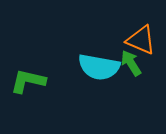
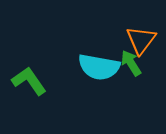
orange triangle: rotated 44 degrees clockwise
green L-shape: moved 1 px right; rotated 42 degrees clockwise
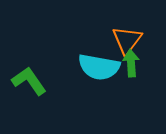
orange triangle: moved 14 px left
green arrow: rotated 28 degrees clockwise
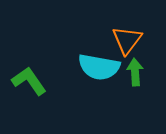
green arrow: moved 4 px right, 9 px down
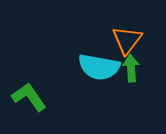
green arrow: moved 4 px left, 4 px up
green L-shape: moved 16 px down
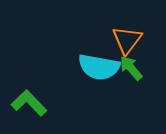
green arrow: rotated 36 degrees counterclockwise
green L-shape: moved 6 px down; rotated 9 degrees counterclockwise
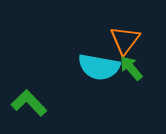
orange triangle: moved 2 px left
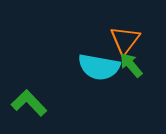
green arrow: moved 3 px up
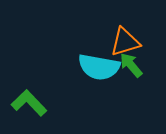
orange triangle: moved 2 px down; rotated 36 degrees clockwise
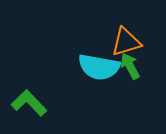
orange triangle: moved 1 px right
green arrow: moved 1 px left, 1 px down; rotated 12 degrees clockwise
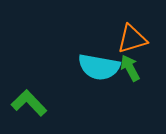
orange triangle: moved 6 px right, 3 px up
green arrow: moved 2 px down
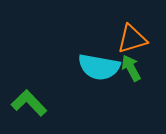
green arrow: moved 1 px right
